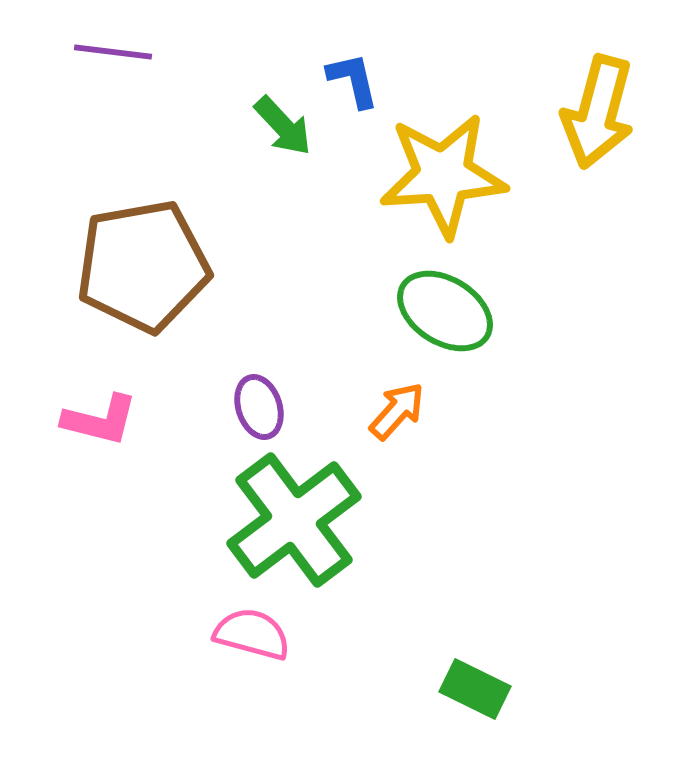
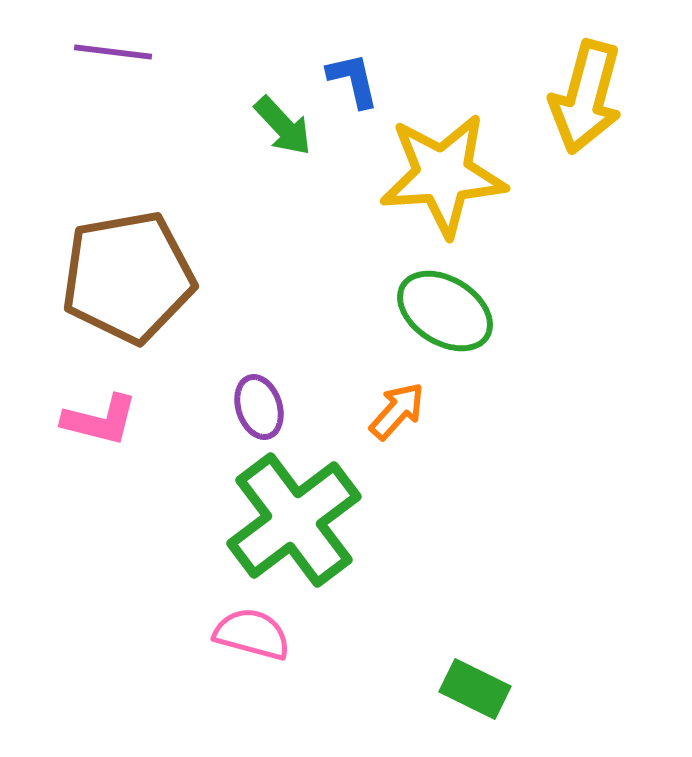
yellow arrow: moved 12 px left, 15 px up
brown pentagon: moved 15 px left, 11 px down
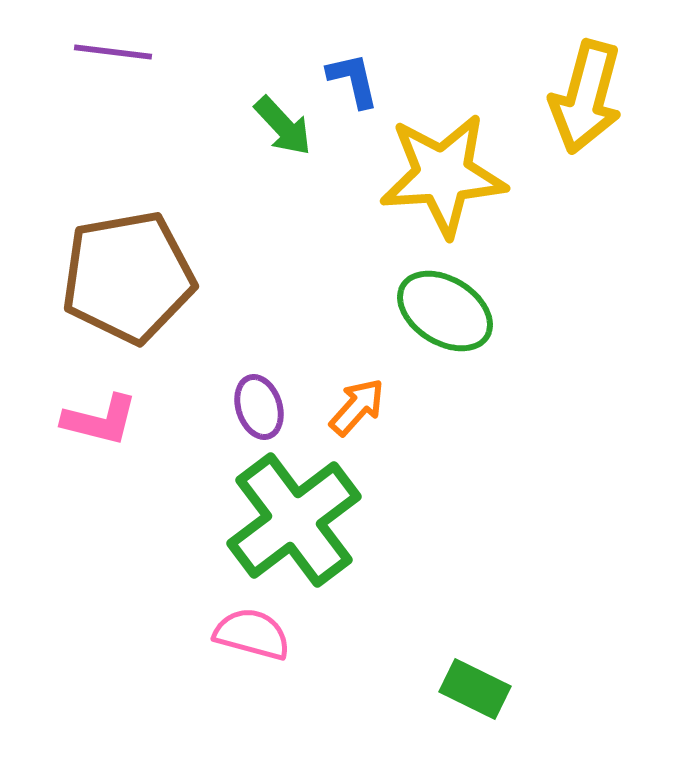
orange arrow: moved 40 px left, 4 px up
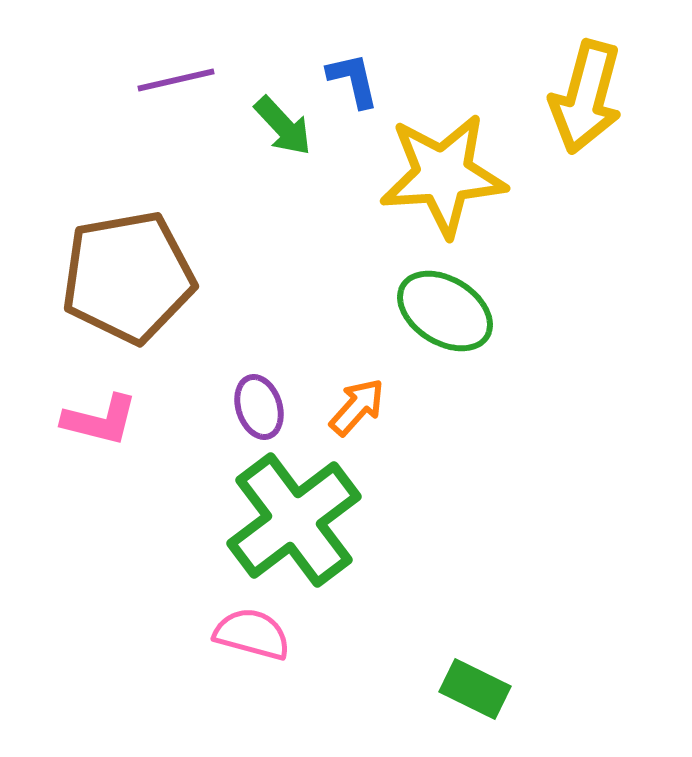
purple line: moved 63 px right, 28 px down; rotated 20 degrees counterclockwise
